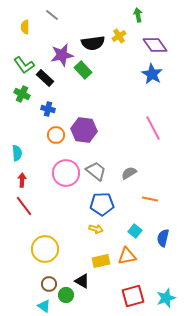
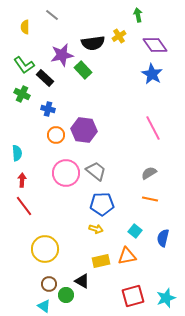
gray semicircle: moved 20 px right
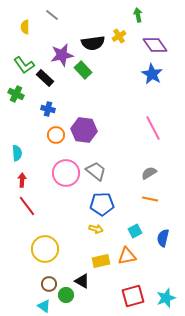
green cross: moved 6 px left
red line: moved 3 px right
cyan square: rotated 24 degrees clockwise
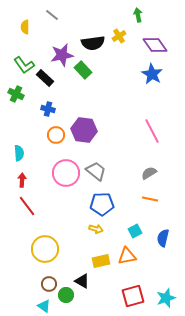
pink line: moved 1 px left, 3 px down
cyan semicircle: moved 2 px right
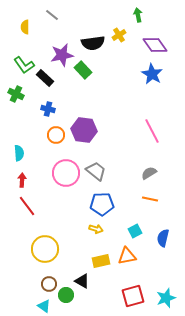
yellow cross: moved 1 px up
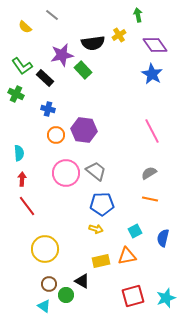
yellow semicircle: rotated 48 degrees counterclockwise
green L-shape: moved 2 px left, 1 px down
red arrow: moved 1 px up
